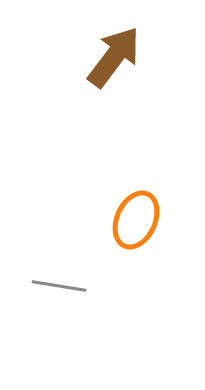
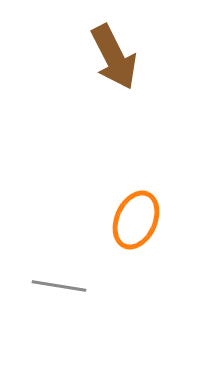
brown arrow: rotated 116 degrees clockwise
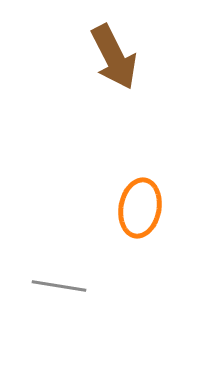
orange ellipse: moved 4 px right, 12 px up; rotated 14 degrees counterclockwise
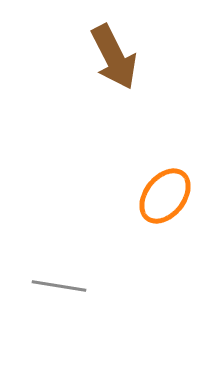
orange ellipse: moved 25 px right, 12 px up; rotated 28 degrees clockwise
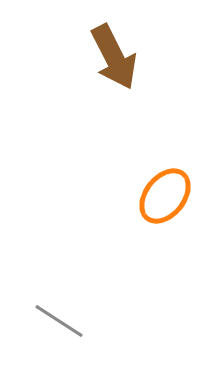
gray line: moved 35 px down; rotated 24 degrees clockwise
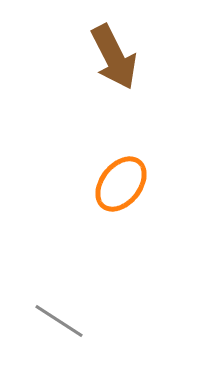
orange ellipse: moved 44 px left, 12 px up
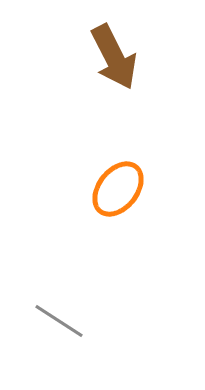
orange ellipse: moved 3 px left, 5 px down
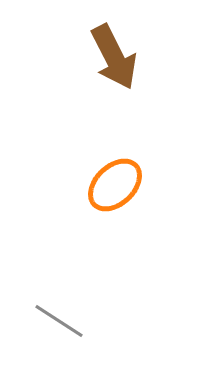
orange ellipse: moved 3 px left, 4 px up; rotated 8 degrees clockwise
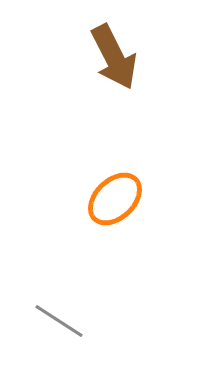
orange ellipse: moved 14 px down
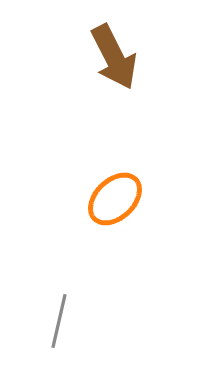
gray line: rotated 70 degrees clockwise
